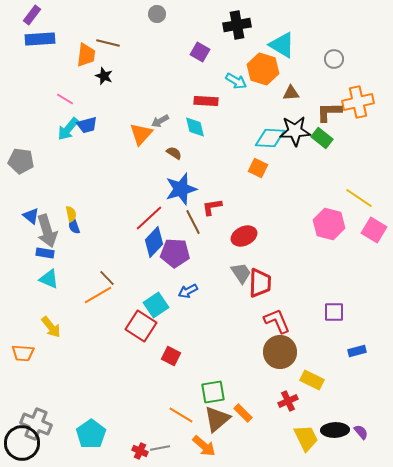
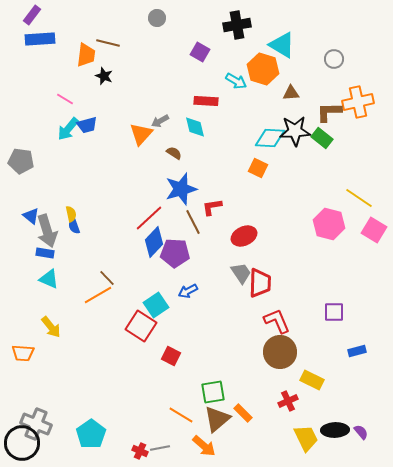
gray circle at (157, 14): moved 4 px down
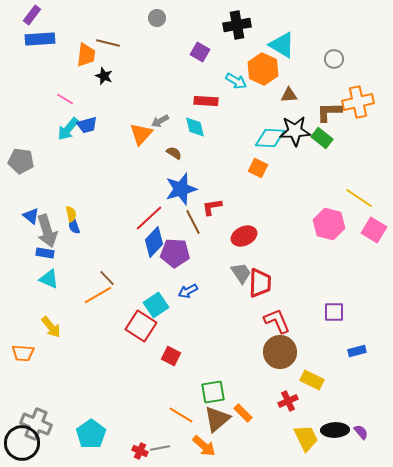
orange hexagon at (263, 69): rotated 8 degrees clockwise
brown triangle at (291, 93): moved 2 px left, 2 px down
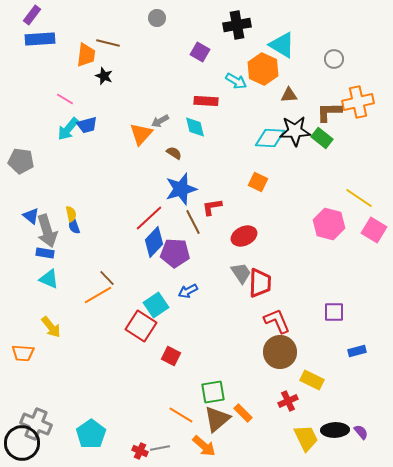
orange square at (258, 168): moved 14 px down
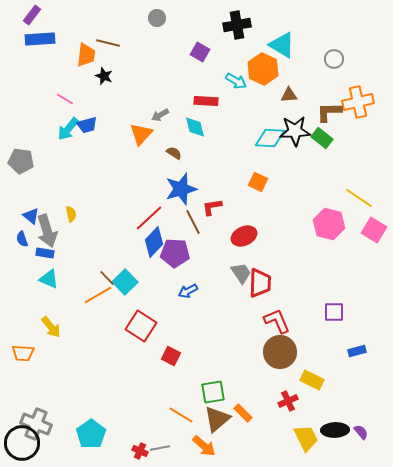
gray arrow at (160, 121): moved 6 px up
blue semicircle at (74, 226): moved 52 px left, 13 px down
cyan square at (156, 305): moved 31 px left, 23 px up; rotated 10 degrees counterclockwise
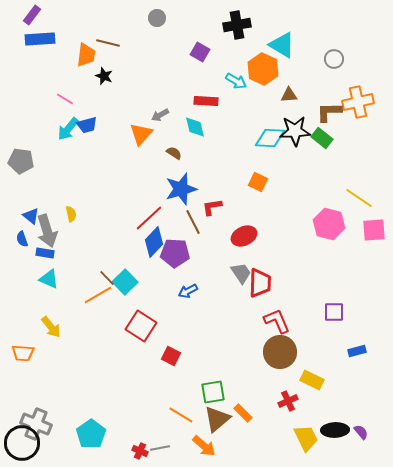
pink square at (374, 230): rotated 35 degrees counterclockwise
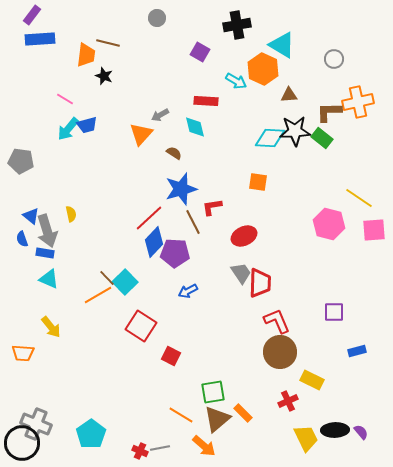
orange square at (258, 182): rotated 18 degrees counterclockwise
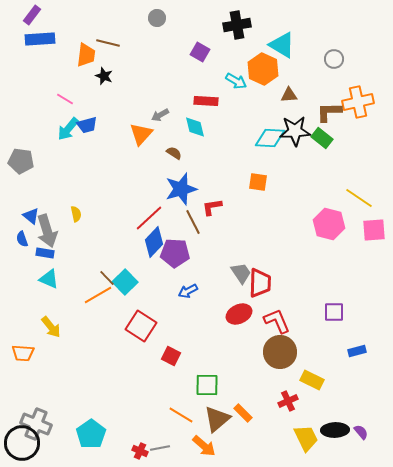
yellow semicircle at (71, 214): moved 5 px right
red ellipse at (244, 236): moved 5 px left, 78 px down
green square at (213, 392): moved 6 px left, 7 px up; rotated 10 degrees clockwise
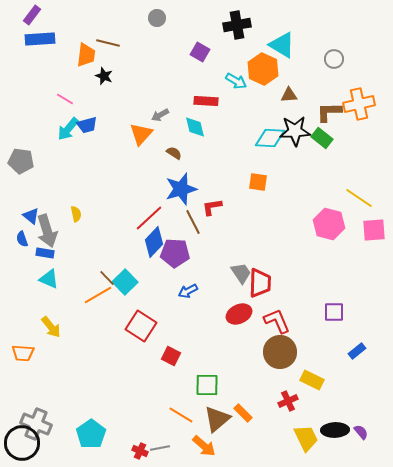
orange cross at (358, 102): moved 1 px right, 2 px down
blue rectangle at (357, 351): rotated 24 degrees counterclockwise
